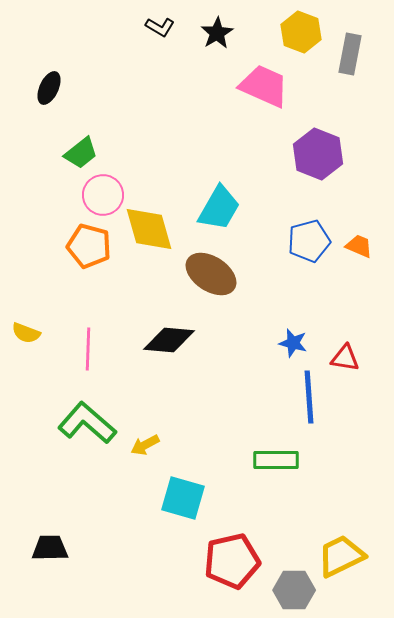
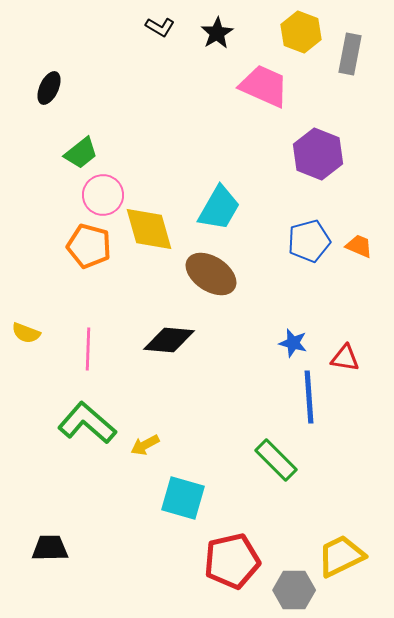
green rectangle: rotated 45 degrees clockwise
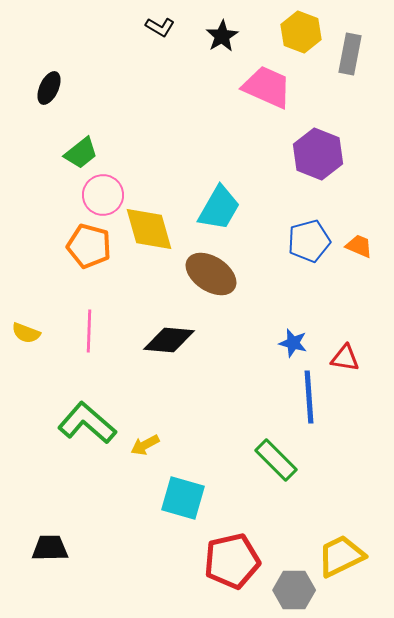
black star: moved 5 px right, 3 px down
pink trapezoid: moved 3 px right, 1 px down
pink line: moved 1 px right, 18 px up
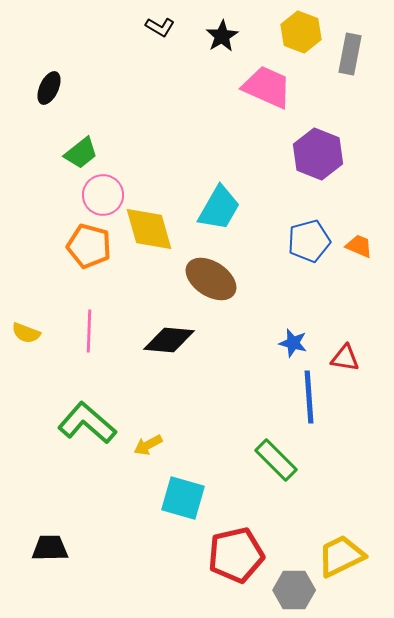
brown ellipse: moved 5 px down
yellow arrow: moved 3 px right
red pentagon: moved 4 px right, 6 px up
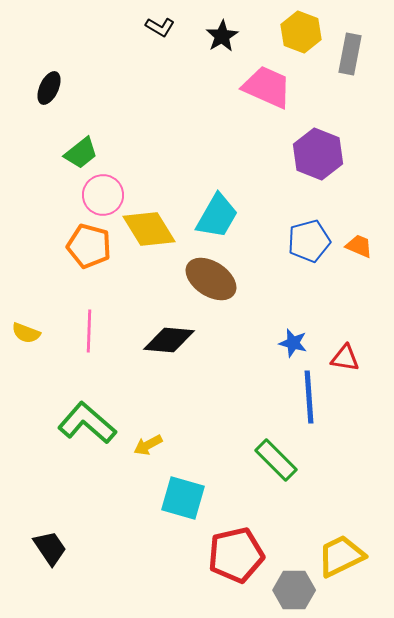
cyan trapezoid: moved 2 px left, 8 px down
yellow diamond: rotated 16 degrees counterclockwise
black trapezoid: rotated 57 degrees clockwise
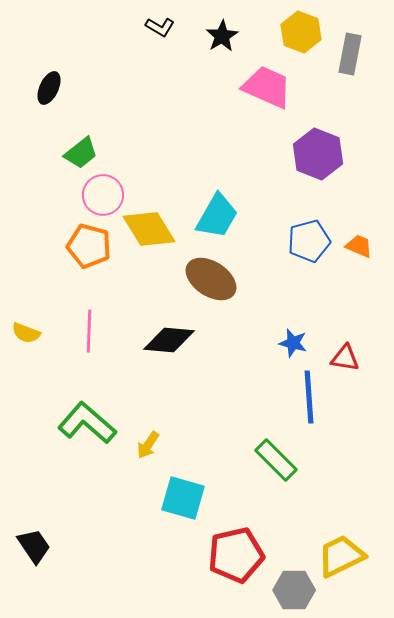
yellow arrow: rotated 28 degrees counterclockwise
black trapezoid: moved 16 px left, 2 px up
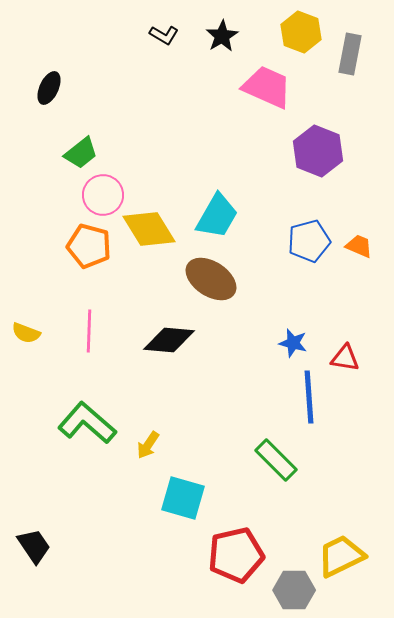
black L-shape: moved 4 px right, 8 px down
purple hexagon: moved 3 px up
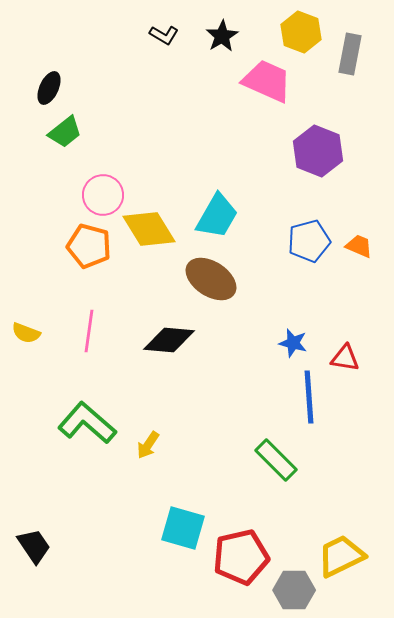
pink trapezoid: moved 6 px up
green trapezoid: moved 16 px left, 21 px up
pink line: rotated 6 degrees clockwise
cyan square: moved 30 px down
red pentagon: moved 5 px right, 2 px down
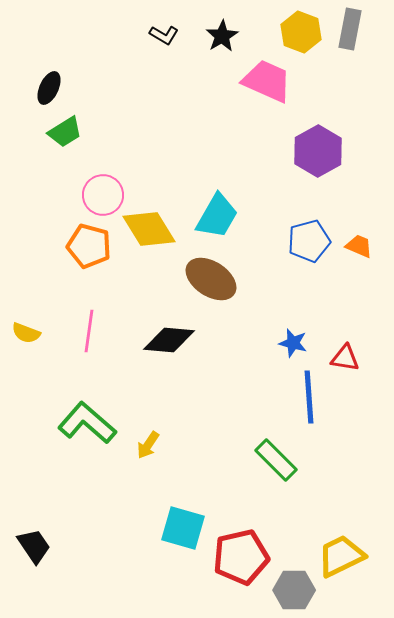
gray rectangle: moved 25 px up
green trapezoid: rotated 6 degrees clockwise
purple hexagon: rotated 9 degrees clockwise
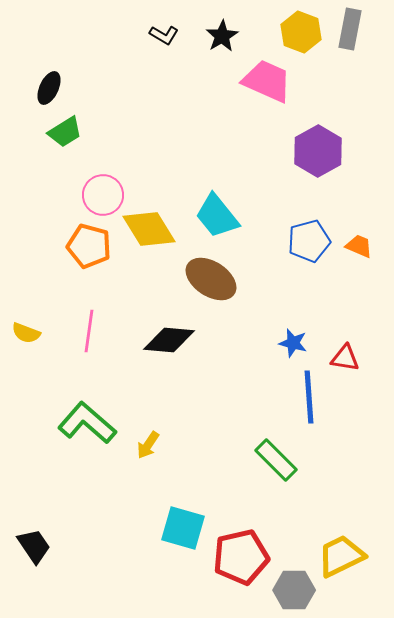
cyan trapezoid: rotated 111 degrees clockwise
